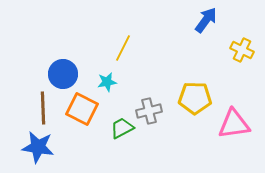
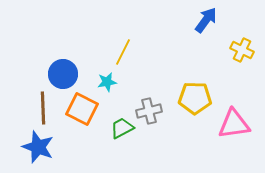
yellow line: moved 4 px down
blue star: rotated 12 degrees clockwise
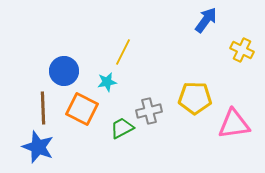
blue circle: moved 1 px right, 3 px up
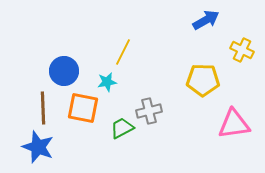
blue arrow: rotated 24 degrees clockwise
yellow pentagon: moved 8 px right, 18 px up
orange square: moved 1 px right, 1 px up; rotated 16 degrees counterclockwise
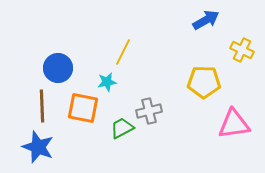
blue circle: moved 6 px left, 3 px up
yellow pentagon: moved 1 px right, 2 px down
brown line: moved 1 px left, 2 px up
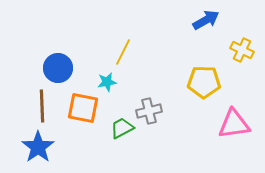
blue star: rotated 16 degrees clockwise
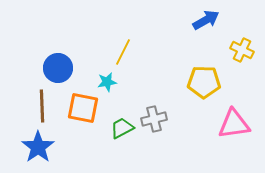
gray cross: moved 5 px right, 8 px down
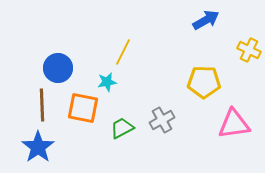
yellow cross: moved 7 px right
brown line: moved 1 px up
gray cross: moved 8 px right, 1 px down; rotated 15 degrees counterclockwise
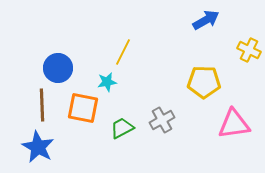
blue star: rotated 8 degrees counterclockwise
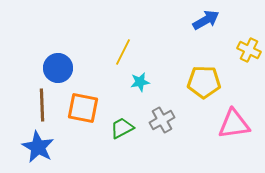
cyan star: moved 33 px right
